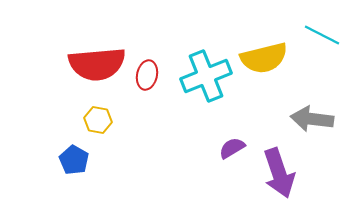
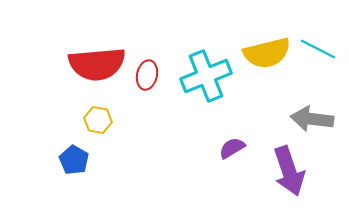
cyan line: moved 4 px left, 14 px down
yellow semicircle: moved 3 px right, 5 px up
purple arrow: moved 10 px right, 2 px up
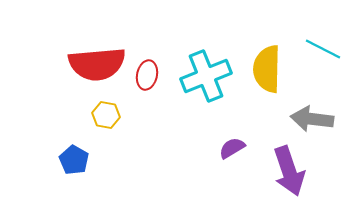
cyan line: moved 5 px right
yellow semicircle: moved 16 px down; rotated 105 degrees clockwise
yellow hexagon: moved 8 px right, 5 px up
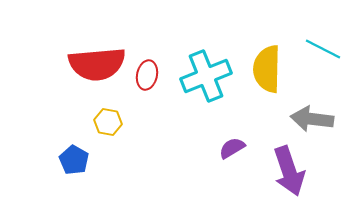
yellow hexagon: moved 2 px right, 7 px down
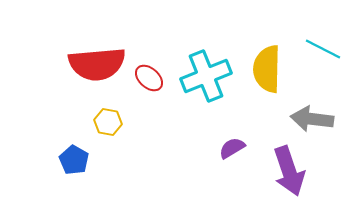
red ellipse: moved 2 px right, 3 px down; rotated 60 degrees counterclockwise
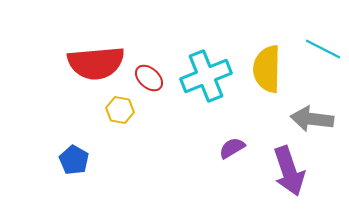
red semicircle: moved 1 px left, 1 px up
yellow hexagon: moved 12 px right, 12 px up
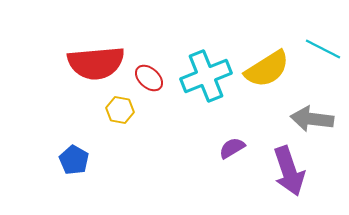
yellow semicircle: rotated 123 degrees counterclockwise
